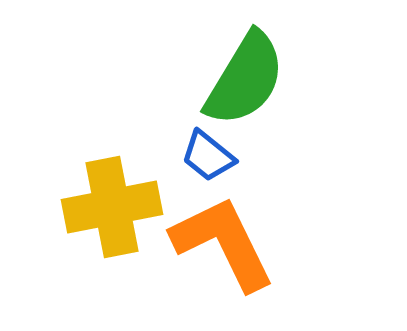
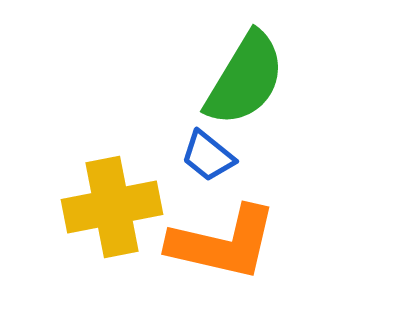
orange L-shape: rotated 129 degrees clockwise
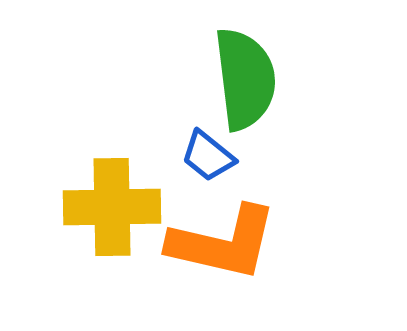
green semicircle: rotated 38 degrees counterclockwise
yellow cross: rotated 10 degrees clockwise
